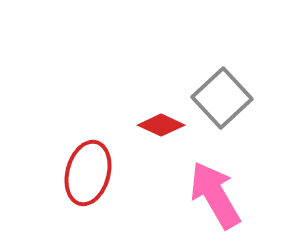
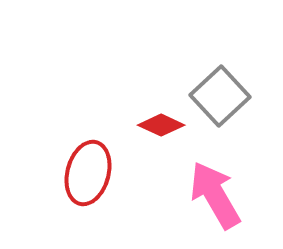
gray square: moved 2 px left, 2 px up
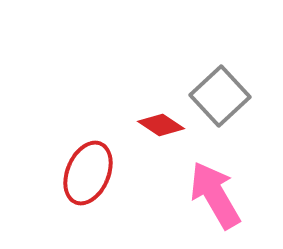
red diamond: rotated 9 degrees clockwise
red ellipse: rotated 8 degrees clockwise
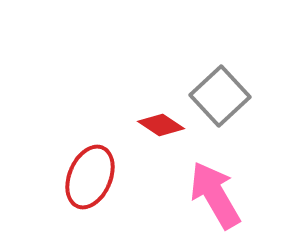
red ellipse: moved 2 px right, 4 px down
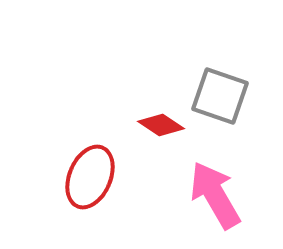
gray square: rotated 28 degrees counterclockwise
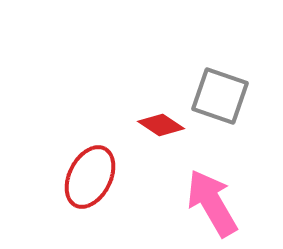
red ellipse: rotated 4 degrees clockwise
pink arrow: moved 3 px left, 8 px down
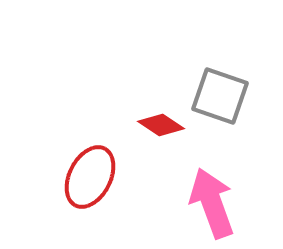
pink arrow: rotated 10 degrees clockwise
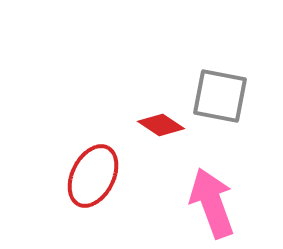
gray square: rotated 8 degrees counterclockwise
red ellipse: moved 3 px right, 1 px up
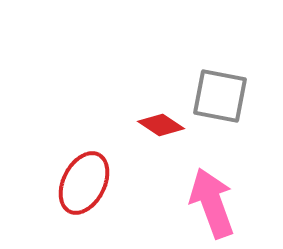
red ellipse: moved 9 px left, 7 px down
